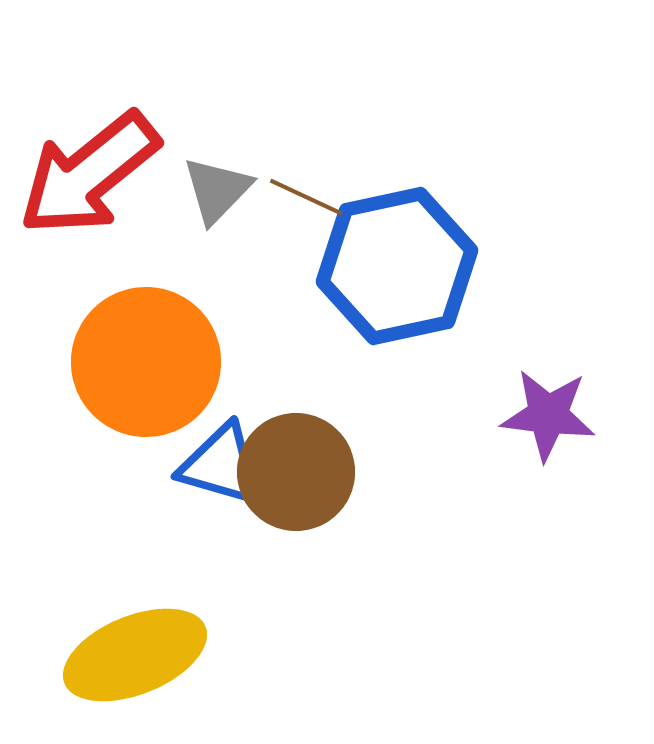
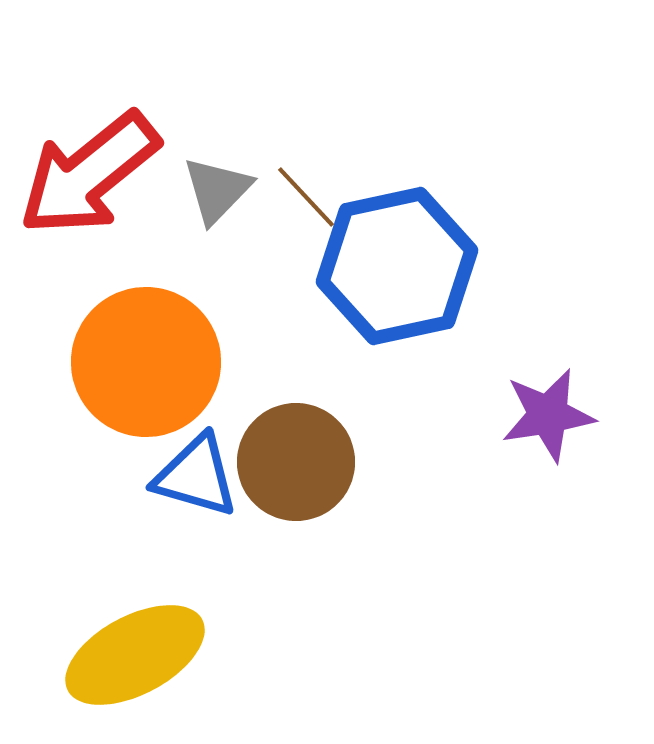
brown line: rotated 22 degrees clockwise
purple star: rotated 16 degrees counterclockwise
blue triangle: moved 25 px left, 11 px down
brown circle: moved 10 px up
yellow ellipse: rotated 6 degrees counterclockwise
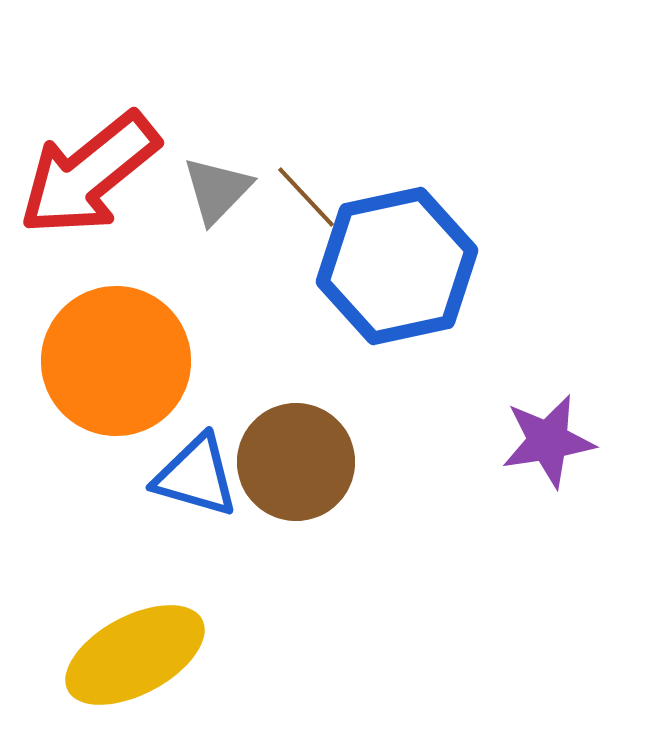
orange circle: moved 30 px left, 1 px up
purple star: moved 26 px down
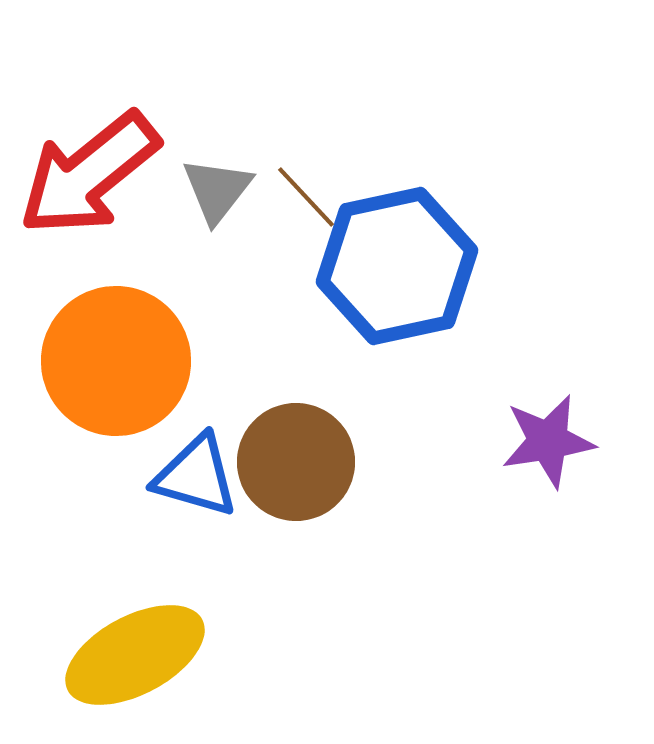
gray triangle: rotated 6 degrees counterclockwise
